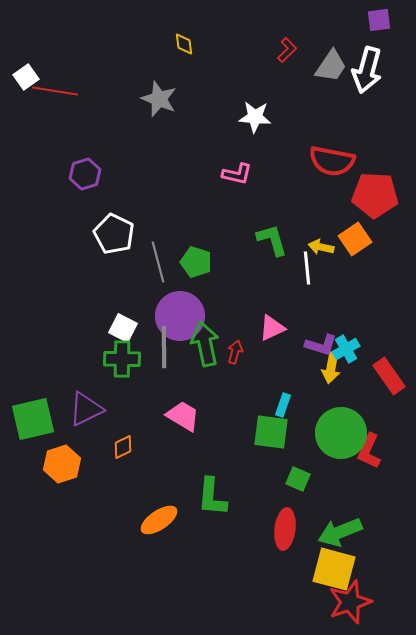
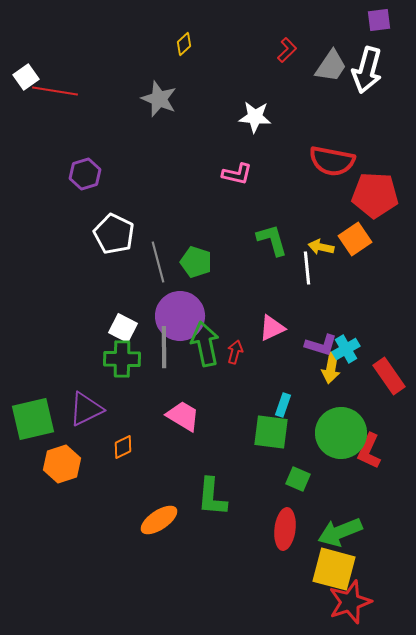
yellow diamond at (184, 44): rotated 55 degrees clockwise
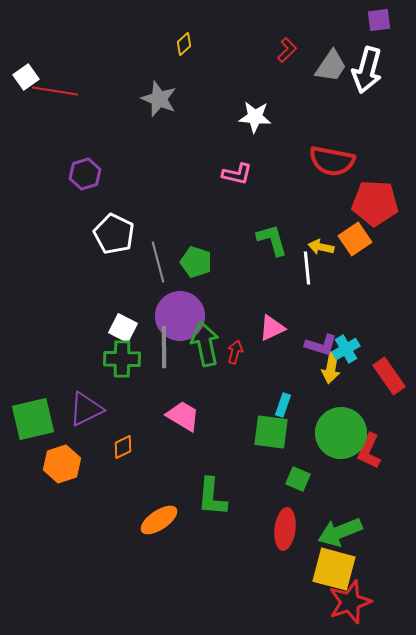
red pentagon at (375, 195): moved 8 px down
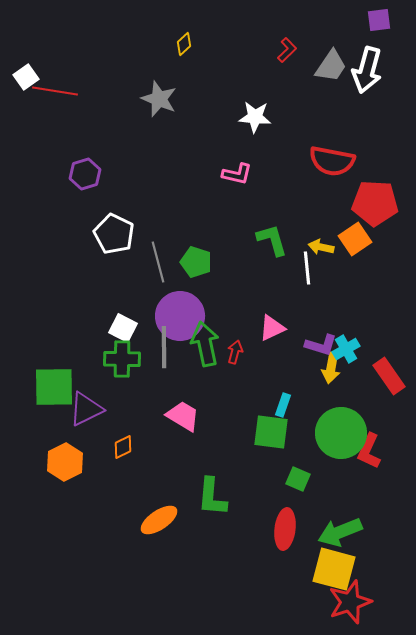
green square at (33, 419): moved 21 px right, 32 px up; rotated 12 degrees clockwise
orange hexagon at (62, 464): moved 3 px right, 2 px up; rotated 9 degrees counterclockwise
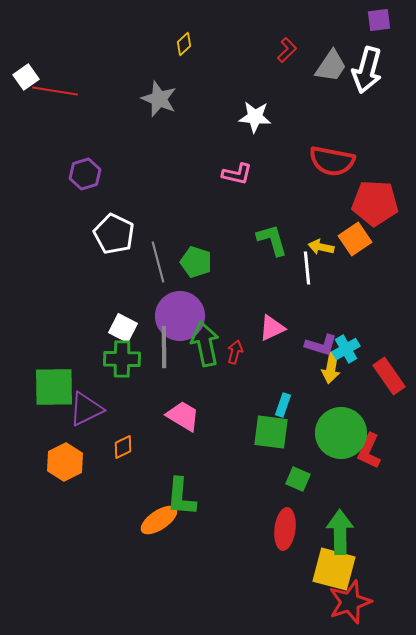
green L-shape at (212, 497): moved 31 px left
green arrow at (340, 532): rotated 111 degrees clockwise
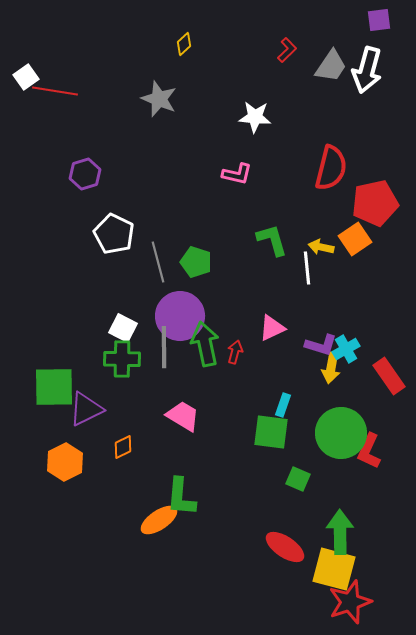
red semicircle at (332, 161): moved 1 px left, 7 px down; rotated 87 degrees counterclockwise
red pentagon at (375, 203): rotated 15 degrees counterclockwise
red ellipse at (285, 529): moved 18 px down; rotated 63 degrees counterclockwise
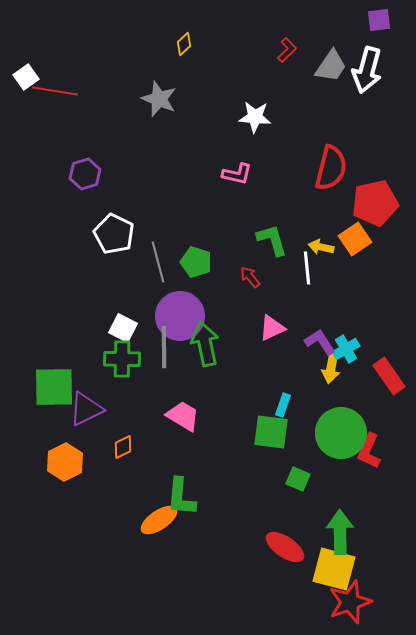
purple L-shape at (321, 345): moved 1 px left, 3 px up; rotated 140 degrees counterclockwise
red arrow at (235, 352): moved 15 px right, 75 px up; rotated 55 degrees counterclockwise
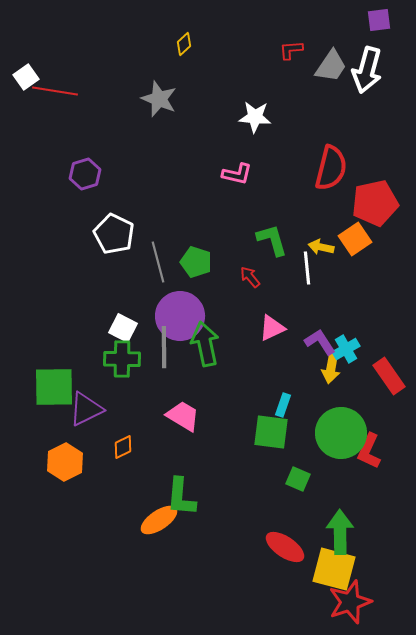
red L-shape at (287, 50): moved 4 px right; rotated 140 degrees counterclockwise
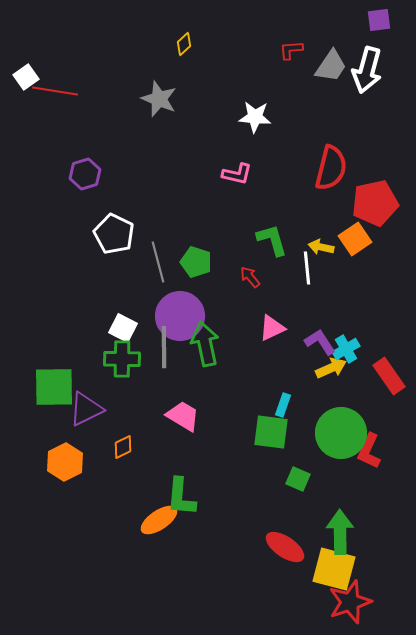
yellow arrow at (331, 368): rotated 124 degrees counterclockwise
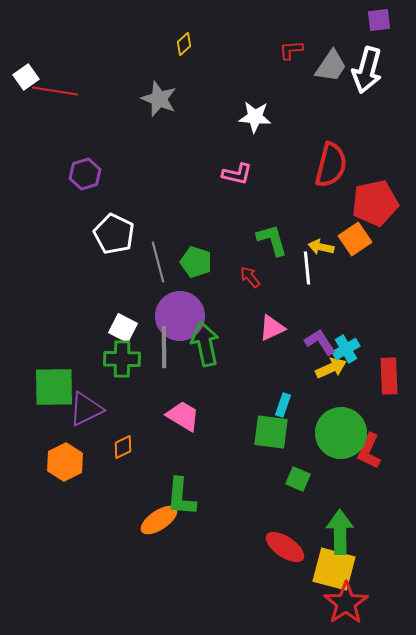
red semicircle at (331, 168): moved 3 px up
red rectangle at (389, 376): rotated 33 degrees clockwise
red star at (350, 602): moved 4 px left, 1 px down; rotated 15 degrees counterclockwise
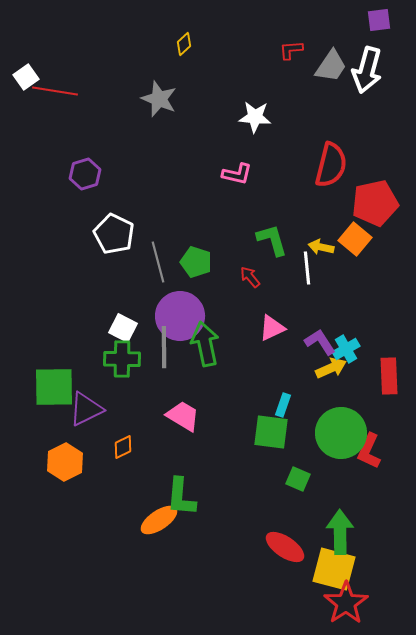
orange square at (355, 239): rotated 16 degrees counterclockwise
